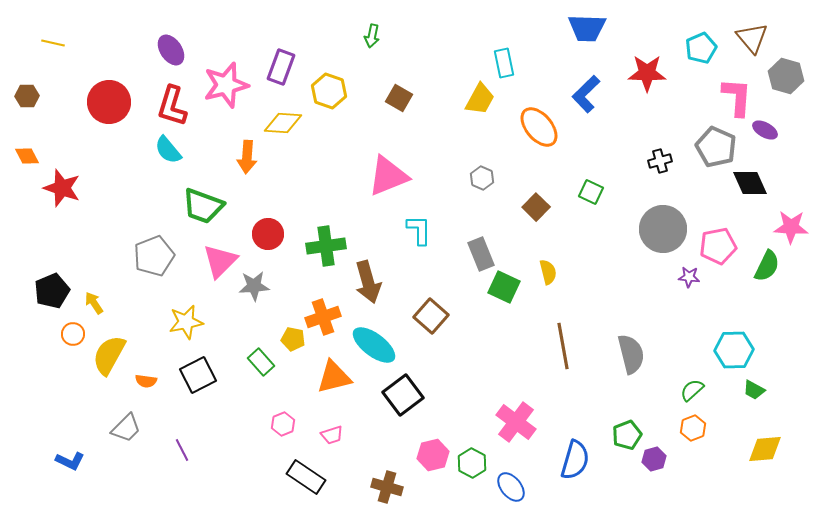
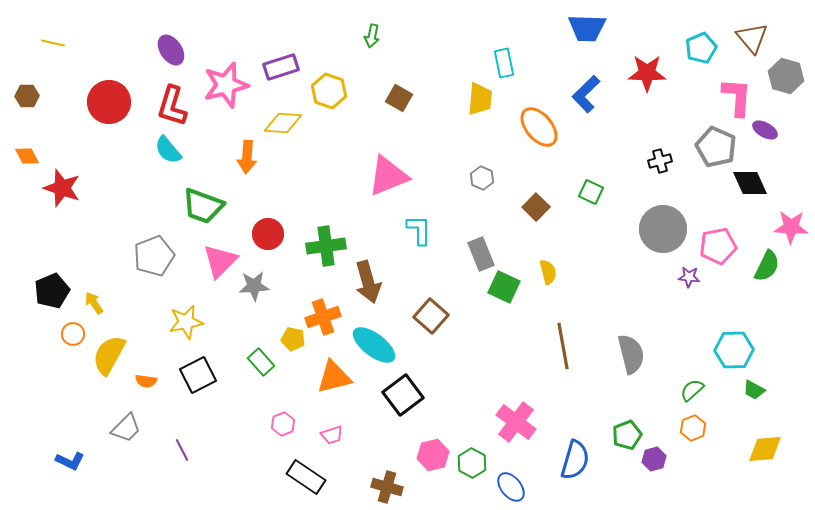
purple rectangle at (281, 67): rotated 52 degrees clockwise
yellow trapezoid at (480, 99): rotated 24 degrees counterclockwise
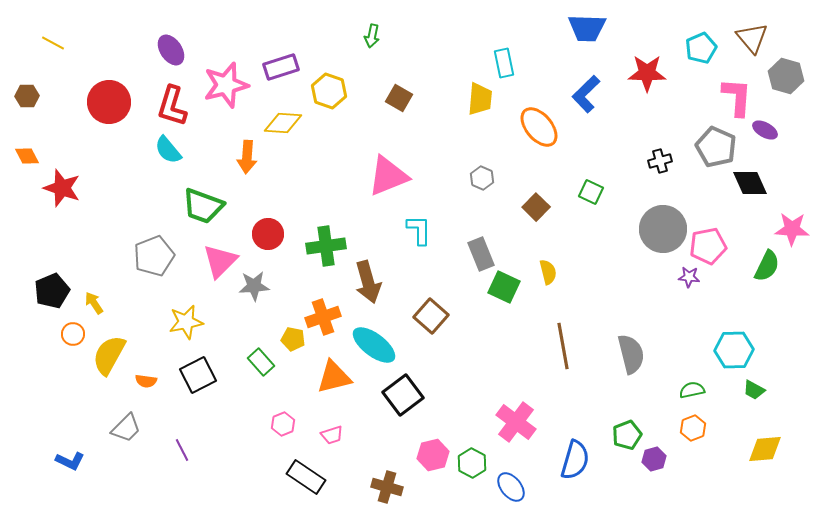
yellow line at (53, 43): rotated 15 degrees clockwise
pink star at (791, 227): moved 1 px right, 2 px down
pink pentagon at (718, 246): moved 10 px left
green semicircle at (692, 390): rotated 30 degrees clockwise
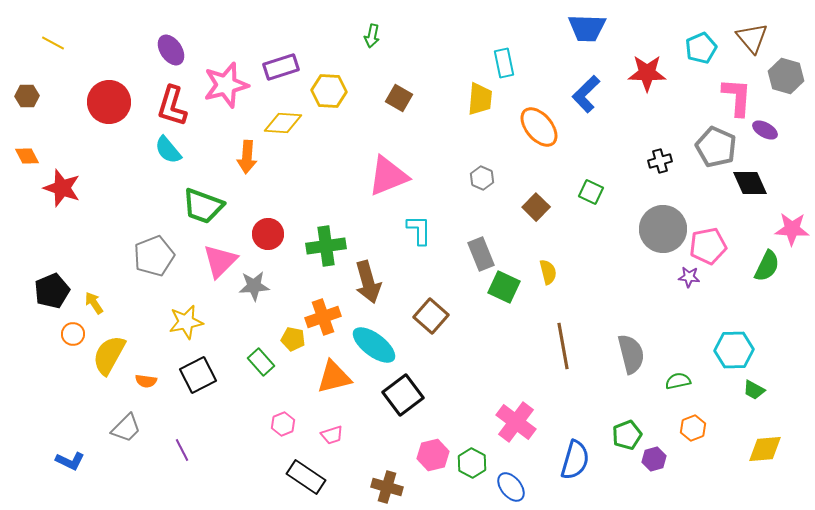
yellow hexagon at (329, 91): rotated 16 degrees counterclockwise
green semicircle at (692, 390): moved 14 px left, 9 px up
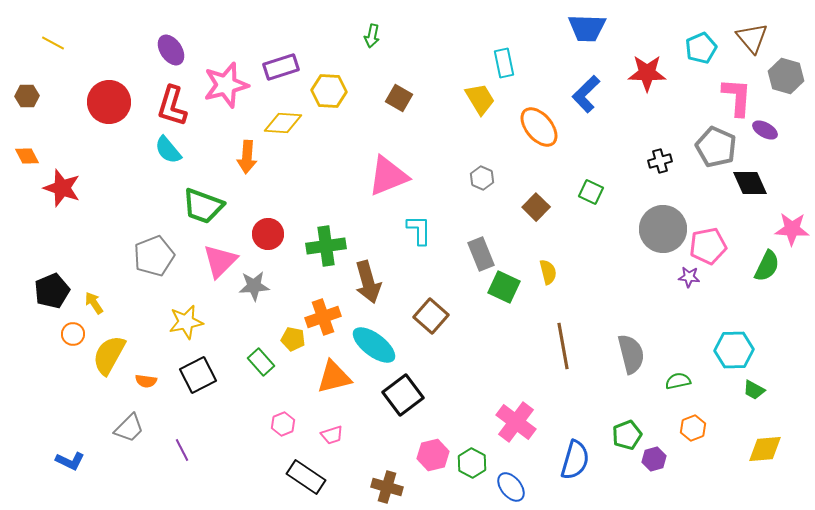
yellow trapezoid at (480, 99): rotated 36 degrees counterclockwise
gray trapezoid at (126, 428): moved 3 px right
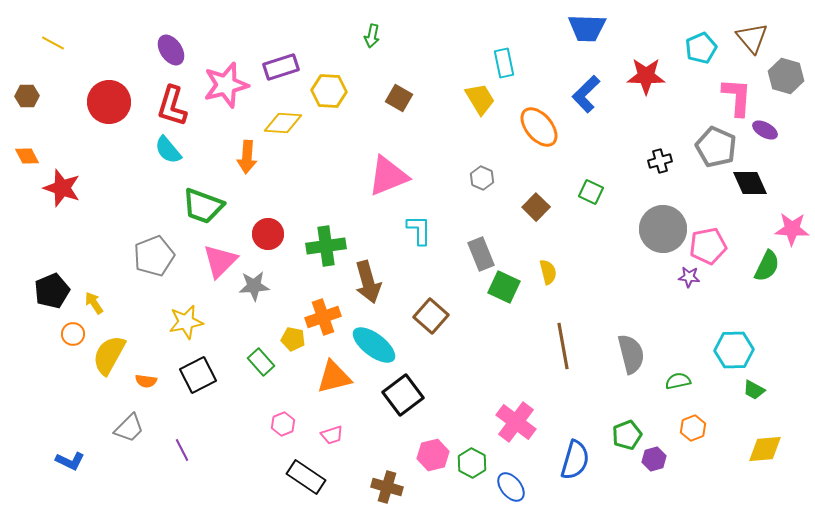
red star at (647, 73): moved 1 px left, 3 px down
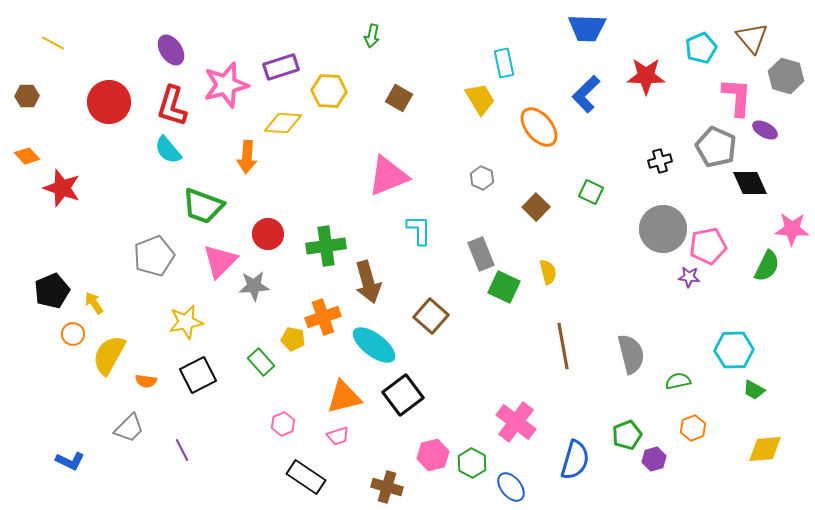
orange diamond at (27, 156): rotated 15 degrees counterclockwise
orange triangle at (334, 377): moved 10 px right, 20 px down
pink trapezoid at (332, 435): moved 6 px right, 1 px down
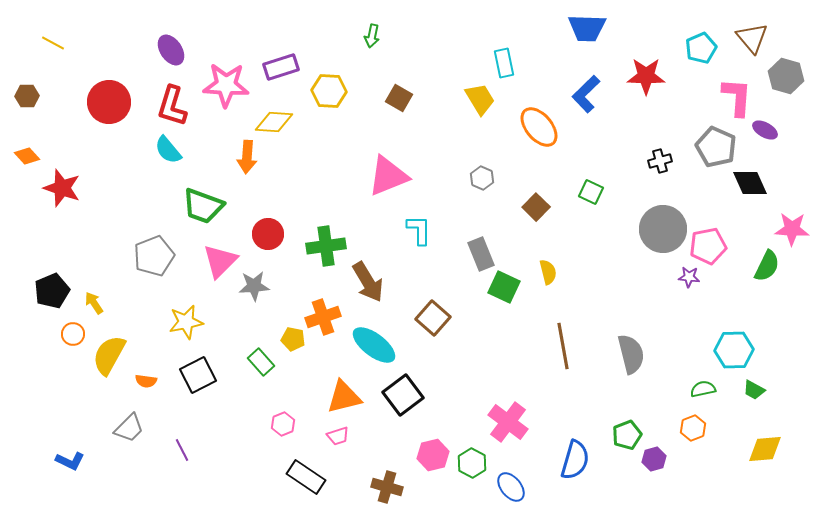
pink star at (226, 85): rotated 18 degrees clockwise
yellow diamond at (283, 123): moved 9 px left, 1 px up
brown arrow at (368, 282): rotated 15 degrees counterclockwise
brown square at (431, 316): moved 2 px right, 2 px down
green semicircle at (678, 381): moved 25 px right, 8 px down
pink cross at (516, 422): moved 8 px left
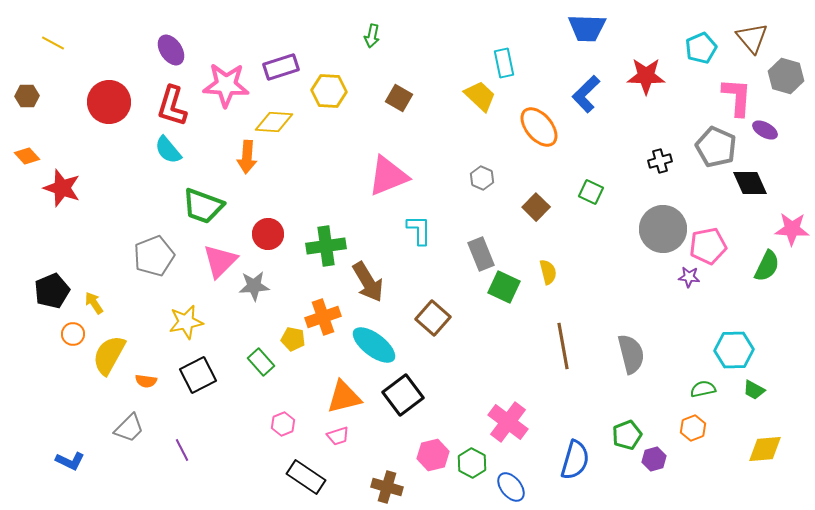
yellow trapezoid at (480, 99): moved 3 px up; rotated 16 degrees counterclockwise
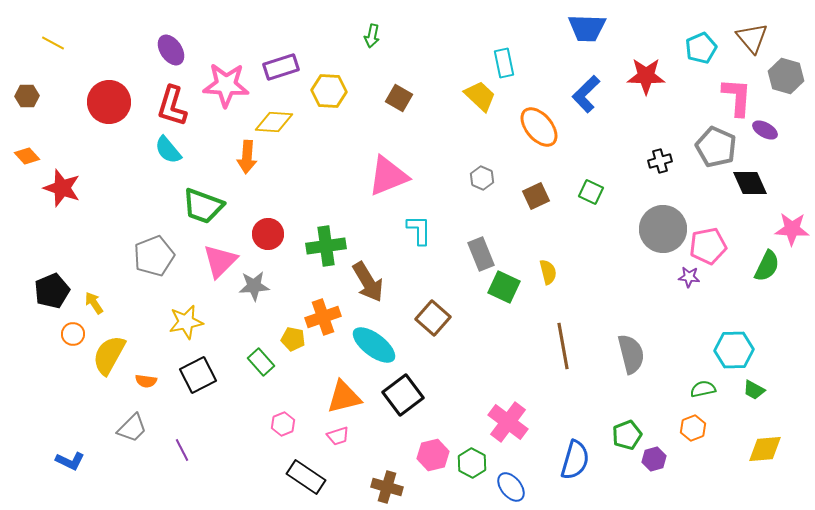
brown square at (536, 207): moved 11 px up; rotated 20 degrees clockwise
gray trapezoid at (129, 428): moved 3 px right
